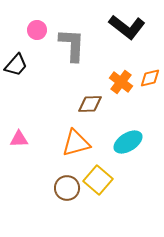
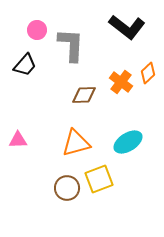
gray L-shape: moved 1 px left
black trapezoid: moved 9 px right
orange diamond: moved 2 px left, 5 px up; rotated 30 degrees counterclockwise
brown diamond: moved 6 px left, 9 px up
pink triangle: moved 1 px left, 1 px down
yellow square: moved 1 px right, 1 px up; rotated 28 degrees clockwise
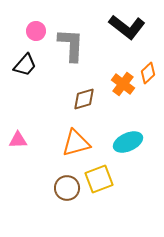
pink circle: moved 1 px left, 1 px down
orange cross: moved 2 px right, 2 px down
brown diamond: moved 4 px down; rotated 15 degrees counterclockwise
cyan ellipse: rotated 8 degrees clockwise
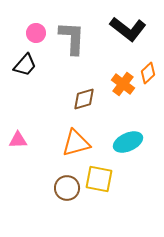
black L-shape: moved 1 px right, 2 px down
pink circle: moved 2 px down
gray L-shape: moved 1 px right, 7 px up
yellow square: rotated 32 degrees clockwise
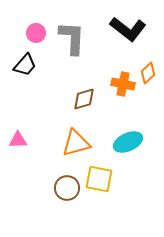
orange cross: rotated 25 degrees counterclockwise
